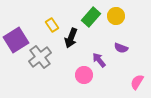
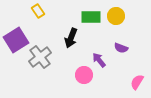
green rectangle: rotated 48 degrees clockwise
yellow rectangle: moved 14 px left, 14 px up
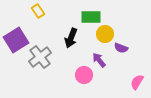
yellow circle: moved 11 px left, 18 px down
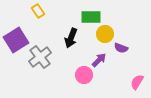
purple arrow: rotated 84 degrees clockwise
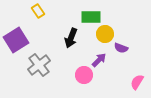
gray cross: moved 1 px left, 8 px down
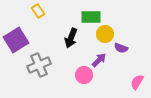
gray cross: rotated 15 degrees clockwise
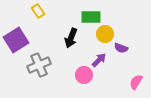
pink semicircle: moved 1 px left
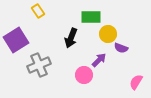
yellow circle: moved 3 px right
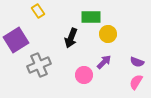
purple semicircle: moved 16 px right, 14 px down
purple arrow: moved 5 px right, 2 px down
